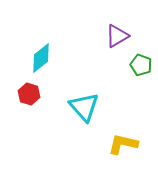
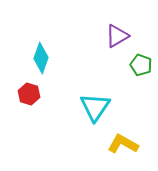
cyan diamond: rotated 32 degrees counterclockwise
cyan triangle: moved 11 px right; rotated 16 degrees clockwise
yellow L-shape: rotated 16 degrees clockwise
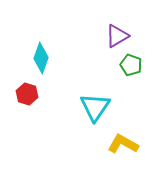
green pentagon: moved 10 px left
red hexagon: moved 2 px left
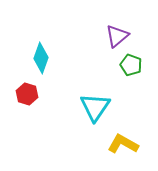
purple triangle: rotated 10 degrees counterclockwise
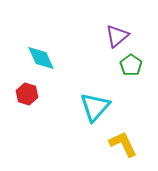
cyan diamond: rotated 44 degrees counterclockwise
green pentagon: rotated 15 degrees clockwise
cyan triangle: rotated 8 degrees clockwise
yellow L-shape: rotated 36 degrees clockwise
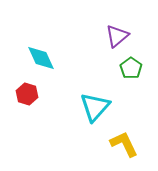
green pentagon: moved 3 px down
yellow L-shape: moved 1 px right
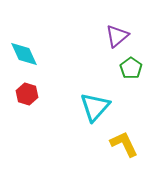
cyan diamond: moved 17 px left, 4 px up
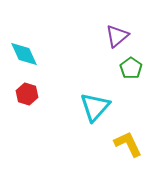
yellow L-shape: moved 4 px right
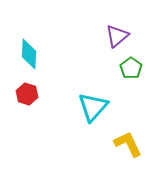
cyan diamond: moved 5 px right; rotated 28 degrees clockwise
cyan triangle: moved 2 px left
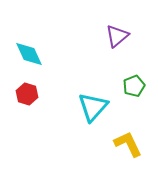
cyan diamond: rotated 28 degrees counterclockwise
green pentagon: moved 3 px right, 18 px down; rotated 15 degrees clockwise
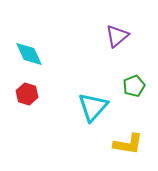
yellow L-shape: rotated 124 degrees clockwise
